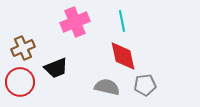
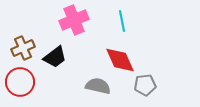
pink cross: moved 1 px left, 2 px up
red diamond: moved 3 px left, 4 px down; rotated 12 degrees counterclockwise
black trapezoid: moved 1 px left, 11 px up; rotated 15 degrees counterclockwise
gray semicircle: moved 9 px left, 1 px up
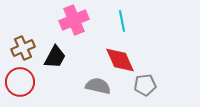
black trapezoid: rotated 25 degrees counterclockwise
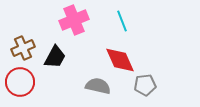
cyan line: rotated 10 degrees counterclockwise
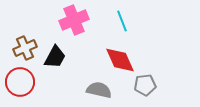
brown cross: moved 2 px right
gray semicircle: moved 1 px right, 4 px down
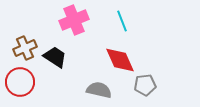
black trapezoid: rotated 85 degrees counterclockwise
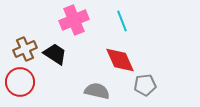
brown cross: moved 1 px down
black trapezoid: moved 3 px up
gray semicircle: moved 2 px left, 1 px down
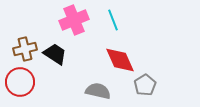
cyan line: moved 9 px left, 1 px up
brown cross: rotated 10 degrees clockwise
gray pentagon: rotated 25 degrees counterclockwise
gray semicircle: moved 1 px right
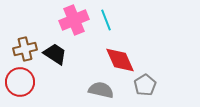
cyan line: moved 7 px left
gray semicircle: moved 3 px right, 1 px up
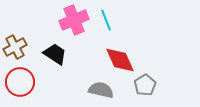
brown cross: moved 10 px left, 2 px up; rotated 15 degrees counterclockwise
